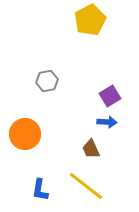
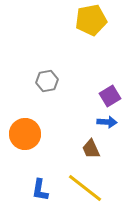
yellow pentagon: moved 1 px right; rotated 16 degrees clockwise
yellow line: moved 1 px left, 2 px down
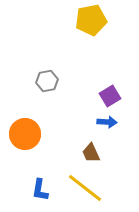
brown trapezoid: moved 4 px down
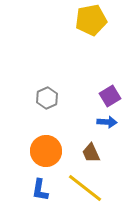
gray hexagon: moved 17 px down; rotated 15 degrees counterclockwise
orange circle: moved 21 px right, 17 px down
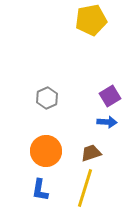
brown trapezoid: rotated 95 degrees clockwise
yellow line: rotated 69 degrees clockwise
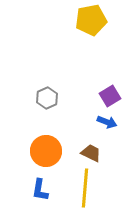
blue arrow: rotated 18 degrees clockwise
brown trapezoid: rotated 45 degrees clockwise
yellow line: rotated 12 degrees counterclockwise
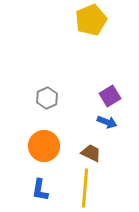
yellow pentagon: rotated 12 degrees counterclockwise
orange circle: moved 2 px left, 5 px up
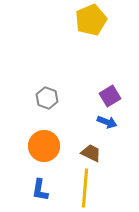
gray hexagon: rotated 15 degrees counterclockwise
